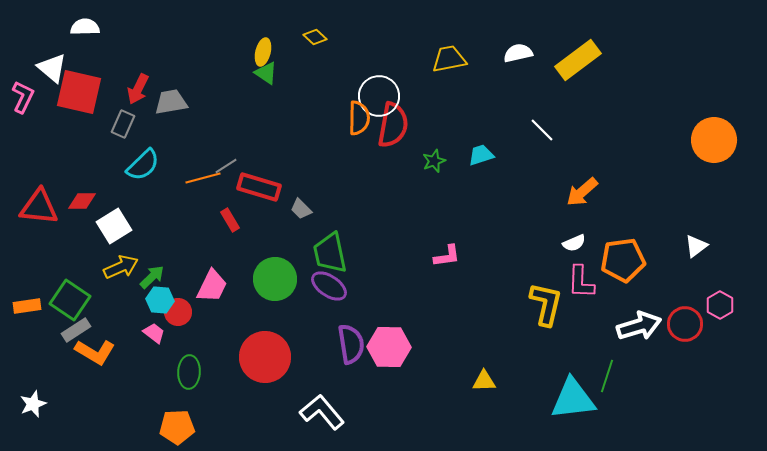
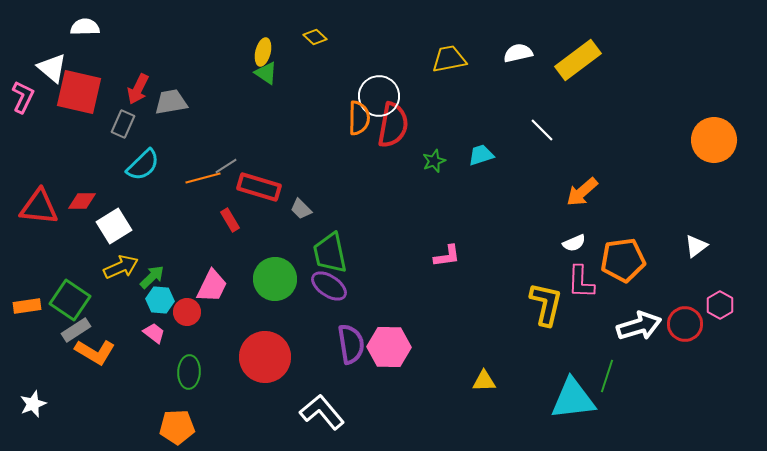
red circle at (178, 312): moved 9 px right
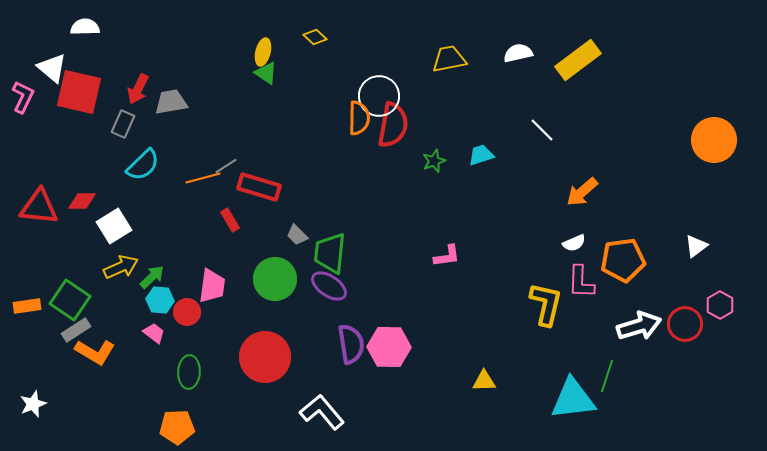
gray trapezoid at (301, 209): moved 4 px left, 26 px down
green trapezoid at (330, 253): rotated 18 degrees clockwise
pink trapezoid at (212, 286): rotated 18 degrees counterclockwise
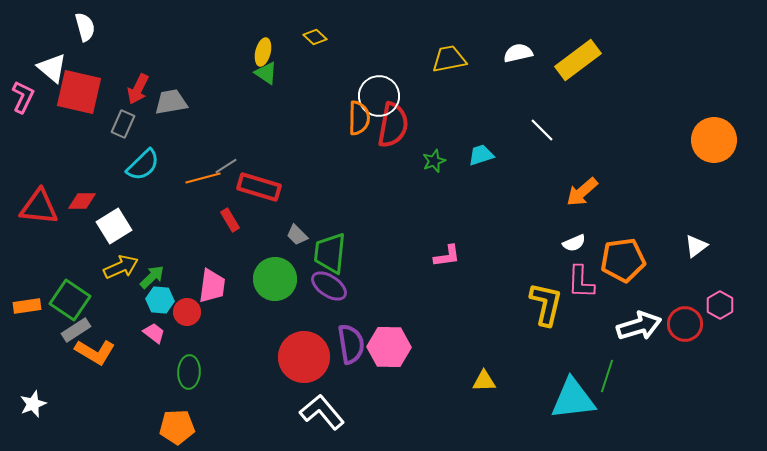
white semicircle at (85, 27): rotated 76 degrees clockwise
red circle at (265, 357): moved 39 px right
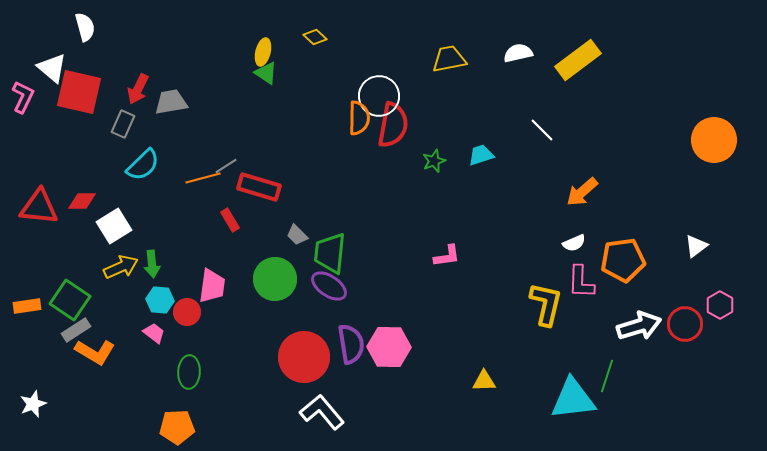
green arrow at (152, 277): moved 13 px up; rotated 128 degrees clockwise
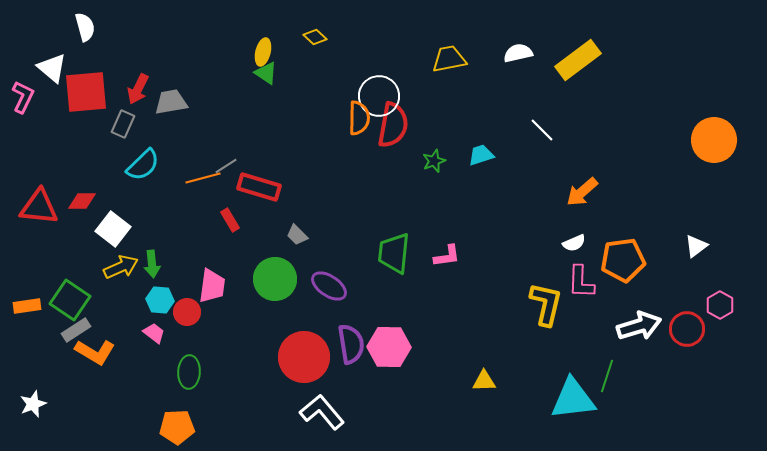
red square at (79, 92): moved 7 px right; rotated 18 degrees counterclockwise
white square at (114, 226): moved 1 px left, 3 px down; rotated 20 degrees counterclockwise
green trapezoid at (330, 253): moved 64 px right
red circle at (685, 324): moved 2 px right, 5 px down
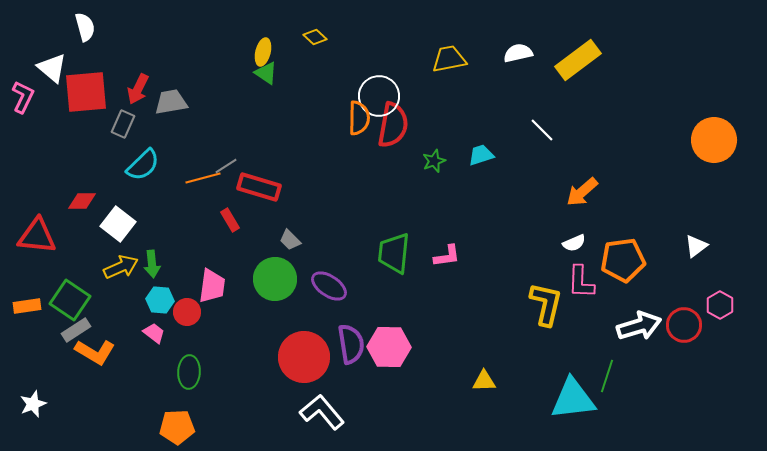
red triangle at (39, 207): moved 2 px left, 29 px down
white square at (113, 229): moved 5 px right, 5 px up
gray trapezoid at (297, 235): moved 7 px left, 5 px down
red circle at (687, 329): moved 3 px left, 4 px up
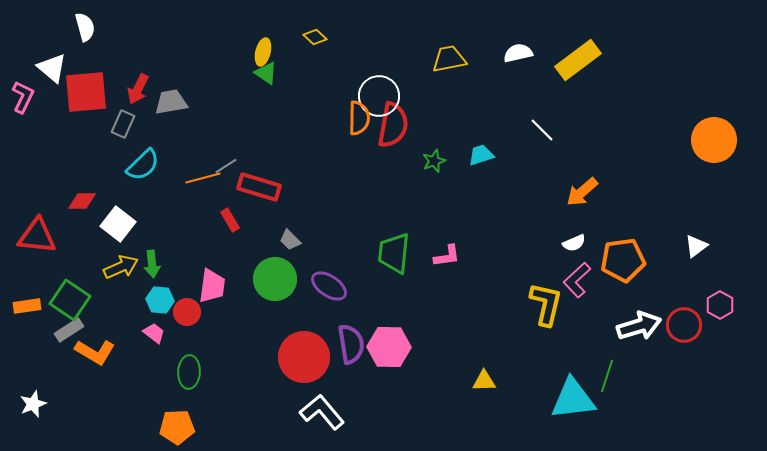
pink L-shape at (581, 282): moved 4 px left, 2 px up; rotated 45 degrees clockwise
gray rectangle at (76, 330): moved 7 px left
